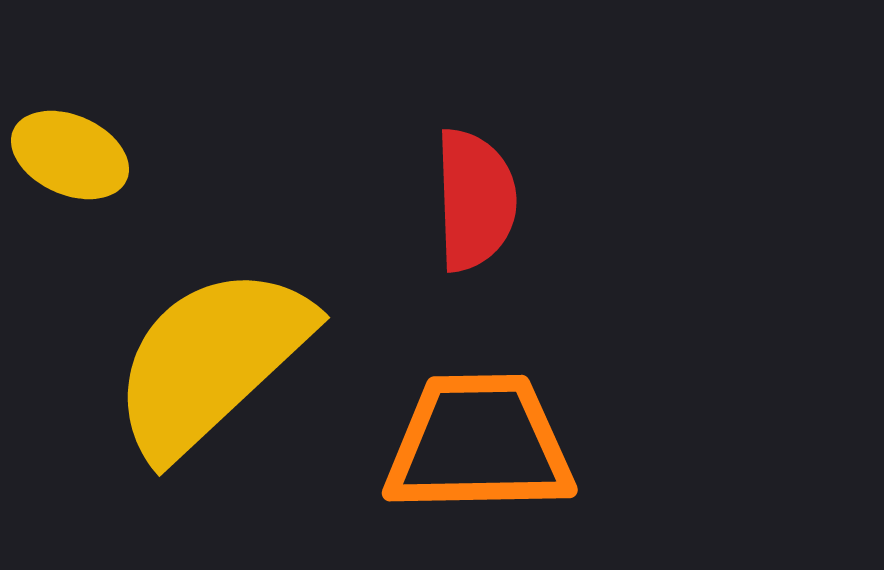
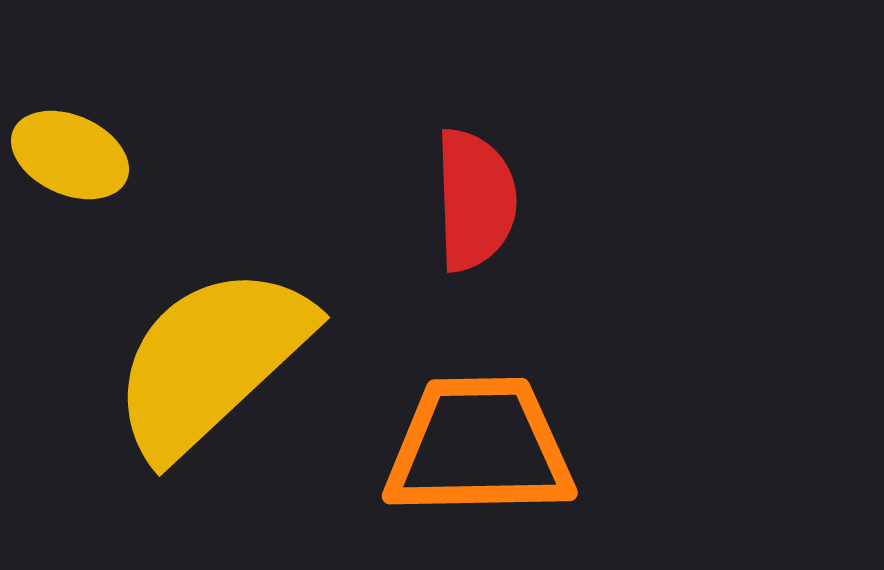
orange trapezoid: moved 3 px down
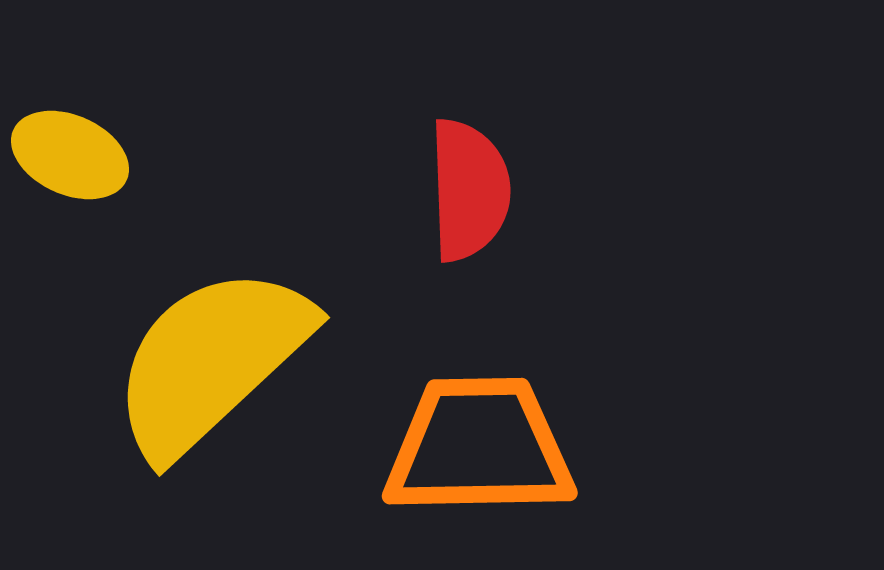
red semicircle: moved 6 px left, 10 px up
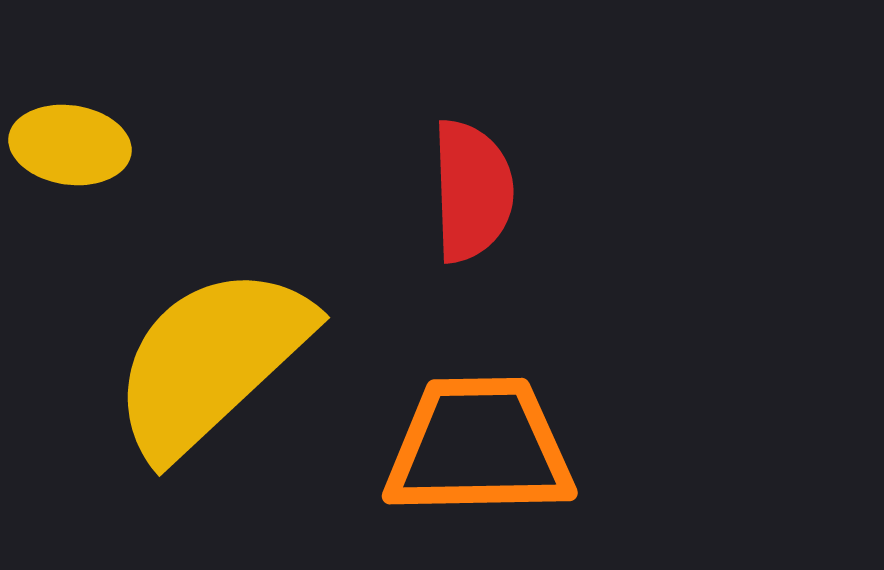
yellow ellipse: moved 10 px up; rotated 16 degrees counterclockwise
red semicircle: moved 3 px right, 1 px down
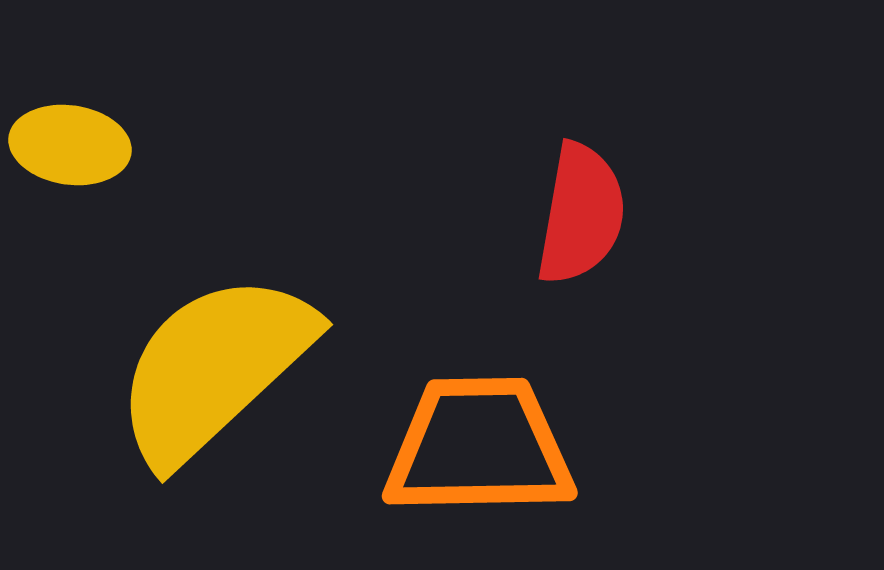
red semicircle: moved 109 px right, 23 px down; rotated 12 degrees clockwise
yellow semicircle: moved 3 px right, 7 px down
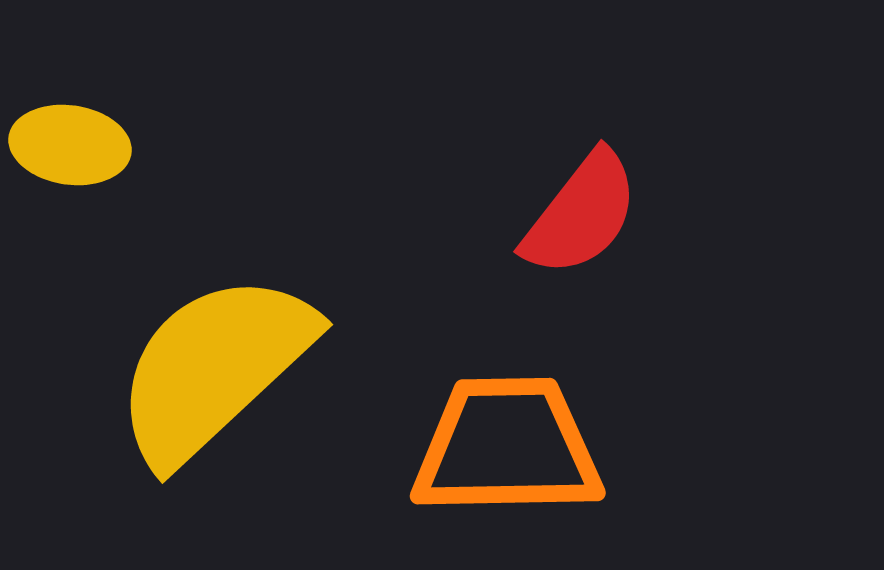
red semicircle: rotated 28 degrees clockwise
orange trapezoid: moved 28 px right
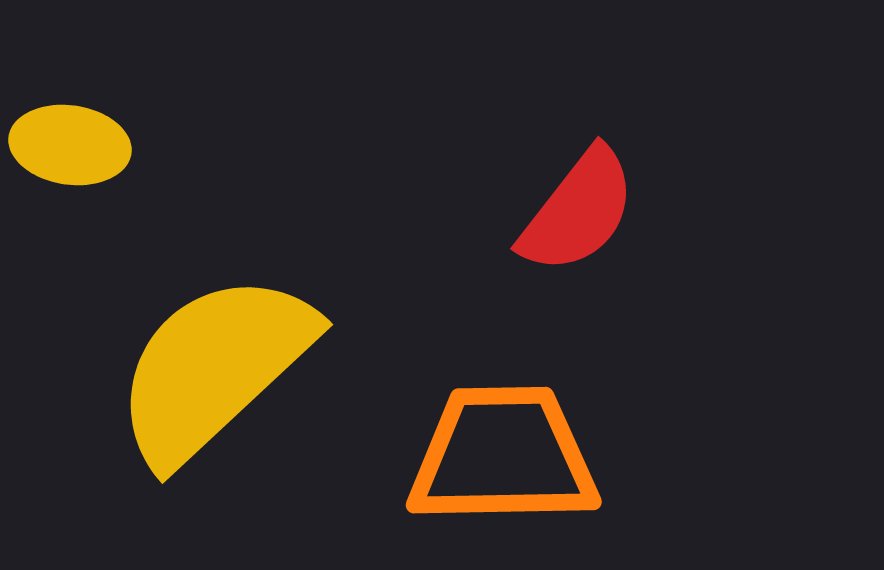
red semicircle: moved 3 px left, 3 px up
orange trapezoid: moved 4 px left, 9 px down
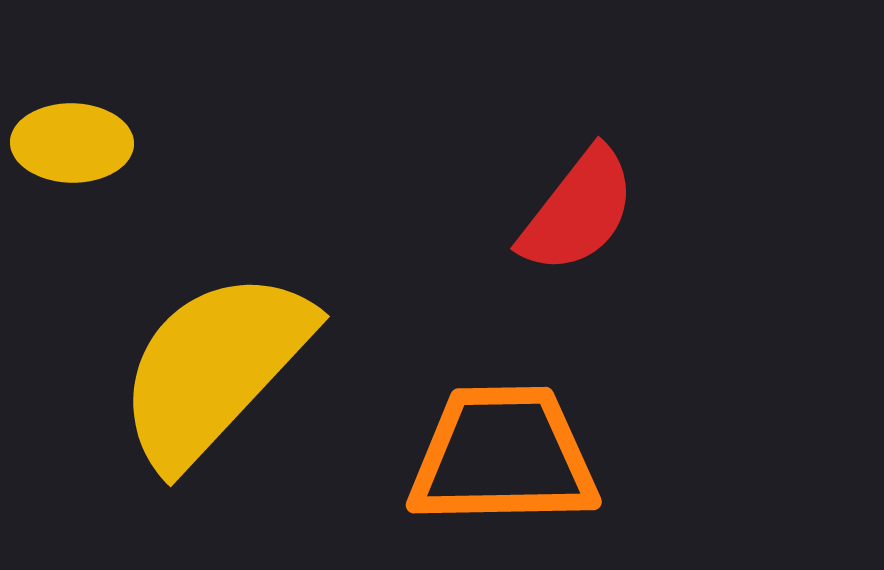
yellow ellipse: moved 2 px right, 2 px up; rotated 7 degrees counterclockwise
yellow semicircle: rotated 4 degrees counterclockwise
